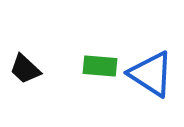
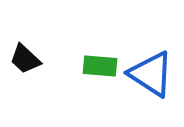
black trapezoid: moved 10 px up
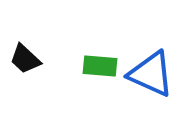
blue triangle: rotated 9 degrees counterclockwise
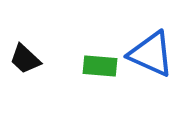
blue triangle: moved 20 px up
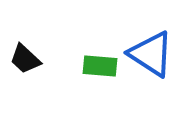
blue triangle: rotated 9 degrees clockwise
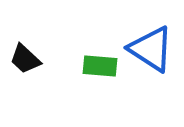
blue triangle: moved 5 px up
